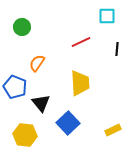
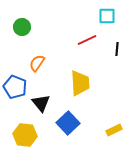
red line: moved 6 px right, 2 px up
yellow rectangle: moved 1 px right
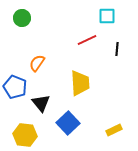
green circle: moved 9 px up
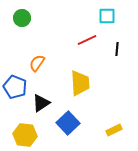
black triangle: rotated 36 degrees clockwise
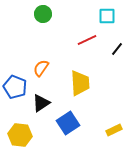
green circle: moved 21 px right, 4 px up
black line: rotated 32 degrees clockwise
orange semicircle: moved 4 px right, 5 px down
blue square: rotated 10 degrees clockwise
yellow hexagon: moved 5 px left
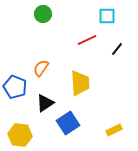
black triangle: moved 4 px right
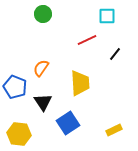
black line: moved 2 px left, 5 px down
black triangle: moved 2 px left, 1 px up; rotated 30 degrees counterclockwise
yellow hexagon: moved 1 px left, 1 px up
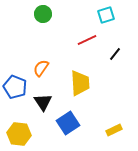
cyan square: moved 1 px left, 1 px up; rotated 18 degrees counterclockwise
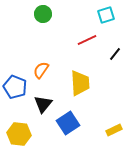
orange semicircle: moved 2 px down
black triangle: moved 2 px down; rotated 12 degrees clockwise
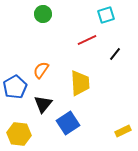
blue pentagon: rotated 20 degrees clockwise
yellow rectangle: moved 9 px right, 1 px down
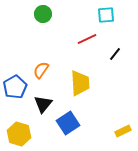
cyan square: rotated 12 degrees clockwise
red line: moved 1 px up
yellow hexagon: rotated 10 degrees clockwise
